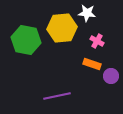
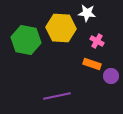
yellow hexagon: moved 1 px left; rotated 8 degrees clockwise
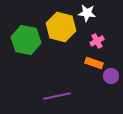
yellow hexagon: moved 1 px up; rotated 12 degrees clockwise
pink cross: rotated 32 degrees clockwise
orange rectangle: moved 2 px right, 1 px up
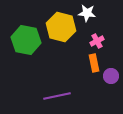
orange rectangle: rotated 60 degrees clockwise
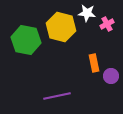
pink cross: moved 10 px right, 17 px up
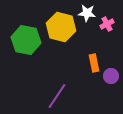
purple line: rotated 44 degrees counterclockwise
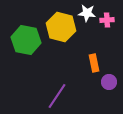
pink cross: moved 4 px up; rotated 24 degrees clockwise
purple circle: moved 2 px left, 6 px down
